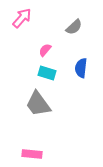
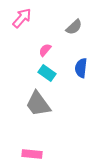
cyan rectangle: rotated 18 degrees clockwise
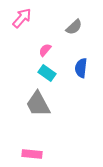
gray trapezoid: rotated 8 degrees clockwise
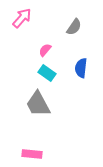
gray semicircle: rotated 12 degrees counterclockwise
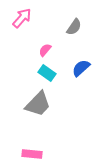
blue semicircle: rotated 42 degrees clockwise
gray trapezoid: rotated 108 degrees counterclockwise
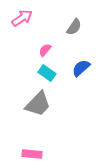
pink arrow: rotated 15 degrees clockwise
